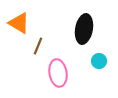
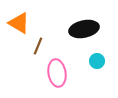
black ellipse: rotated 68 degrees clockwise
cyan circle: moved 2 px left
pink ellipse: moved 1 px left
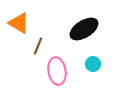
black ellipse: rotated 20 degrees counterclockwise
cyan circle: moved 4 px left, 3 px down
pink ellipse: moved 2 px up
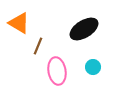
cyan circle: moved 3 px down
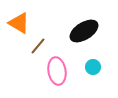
black ellipse: moved 2 px down
brown line: rotated 18 degrees clockwise
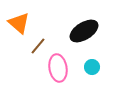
orange triangle: rotated 10 degrees clockwise
cyan circle: moved 1 px left
pink ellipse: moved 1 px right, 3 px up
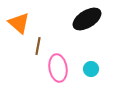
black ellipse: moved 3 px right, 12 px up
brown line: rotated 30 degrees counterclockwise
cyan circle: moved 1 px left, 2 px down
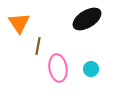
orange triangle: rotated 15 degrees clockwise
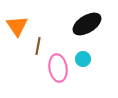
black ellipse: moved 5 px down
orange triangle: moved 2 px left, 3 px down
cyan circle: moved 8 px left, 10 px up
